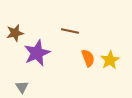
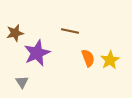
gray triangle: moved 5 px up
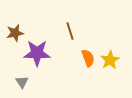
brown line: rotated 60 degrees clockwise
purple star: rotated 24 degrees clockwise
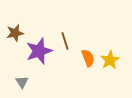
brown line: moved 5 px left, 10 px down
purple star: moved 2 px right, 2 px up; rotated 20 degrees counterclockwise
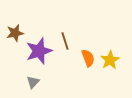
gray triangle: moved 11 px right; rotated 16 degrees clockwise
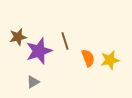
brown star: moved 3 px right, 4 px down
yellow star: rotated 18 degrees clockwise
gray triangle: rotated 16 degrees clockwise
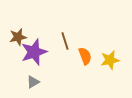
purple star: moved 5 px left, 1 px down
orange semicircle: moved 3 px left, 2 px up
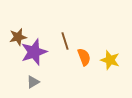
orange semicircle: moved 1 px left, 1 px down
yellow star: rotated 30 degrees clockwise
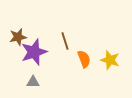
orange semicircle: moved 2 px down
gray triangle: rotated 32 degrees clockwise
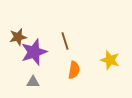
orange semicircle: moved 10 px left, 11 px down; rotated 30 degrees clockwise
